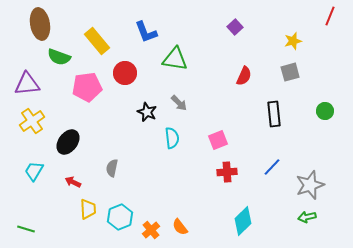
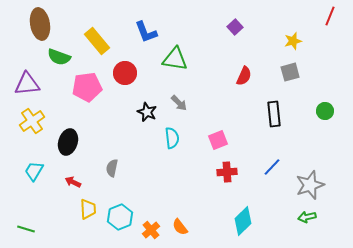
black ellipse: rotated 20 degrees counterclockwise
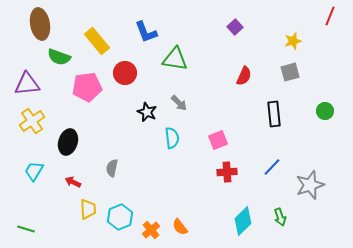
green arrow: moved 27 px left; rotated 96 degrees counterclockwise
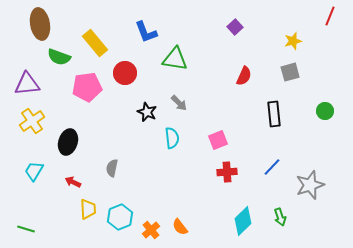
yellow rectangle: moved 2 px left, 2 px down
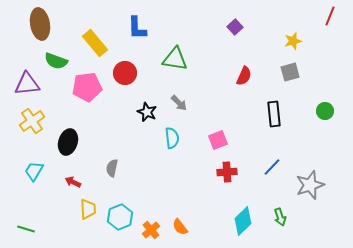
blue L-shape: moved 9 px left, 4 px up; rotated 20 degrees clockwise
green semicircle: moved 3 px left, 4 px down
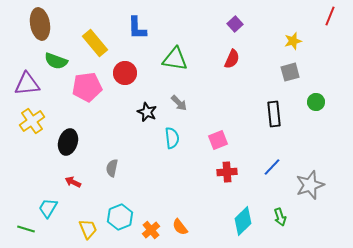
purple square: moved 3 px up
red semicircle: moved 12 px left, 17 px up
green circle: moved 9 px left, 9 px up
cyan trapezoid: moved 14 px right, 37 px down
yellow trapezoid: moved 20 px down; rotated 20 degrees counterclockwise
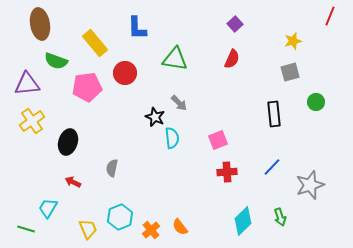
black star: moved 8 px right, 5 px down
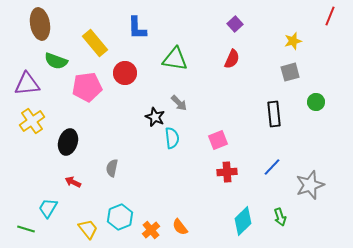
yellow trapezoid: rotated 15 degrees counterclockwise
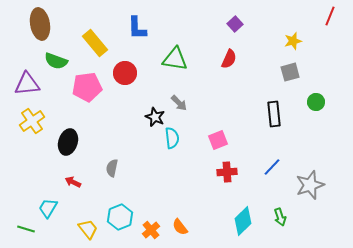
red semicircle: moved 3 px left
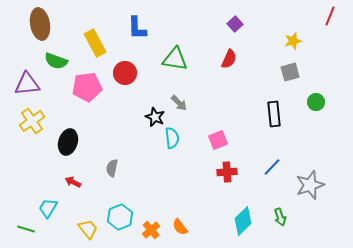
yellow rectangle: rotated 12 degrees clockwise
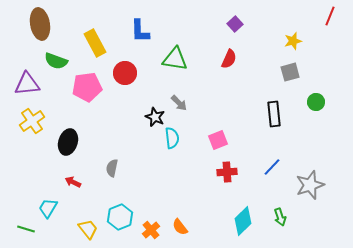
blue L-shape: moved 3 px right, 3 px down
